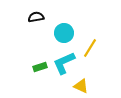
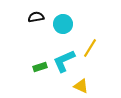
cyan circle: moved 1 px left, 9 px up
cyan L-shape: moved 2 px up
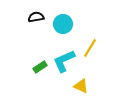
green rectangle: rotated 16 degrees counterclockwise
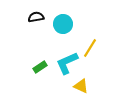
cyan L-shape: moved 3 px right, 2 px down
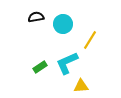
yellow line: moved 8 px up
yellow triangle: rotated 28 degrees counterclockwise
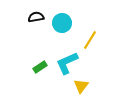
cyan circle: moved 1 px left, 1 px up
yellow triangle: rotated 49 degrees counterclockwise
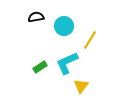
cyan circle: moved 2 px right, 3 px down
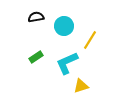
green rectangle: moved 4 px left, 10 px up
yellow triangle: rotated 35 degrees clockwise
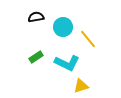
cyan circle: moved 1 px left, 1 px down
yellow line: moved 2 px left, 1 px up; rotated 72 degrees counterclockwise
cyan L-shape: rotated 130 degrees counterclockwise
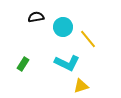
green rectangle: moved 13 px left, 7 px down; rotated 24 degrees counterclockwise
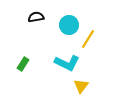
cyan circle: moved 6 px right, 2 px up
yellow line: rotated 72 degrees clockwise
yellow triangle: rotated 35 degrees counterclockwise
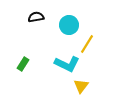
yellow line: moved 1 px left, 5 px down
cyan L-shape: moved 1 px down
